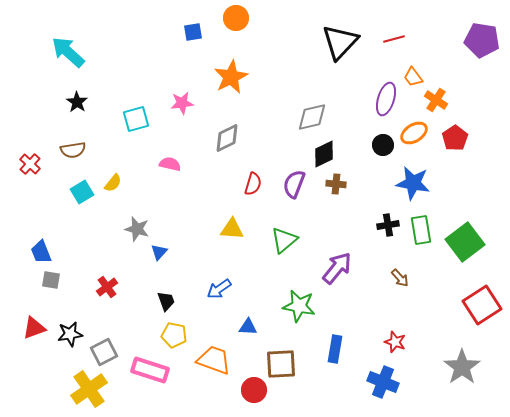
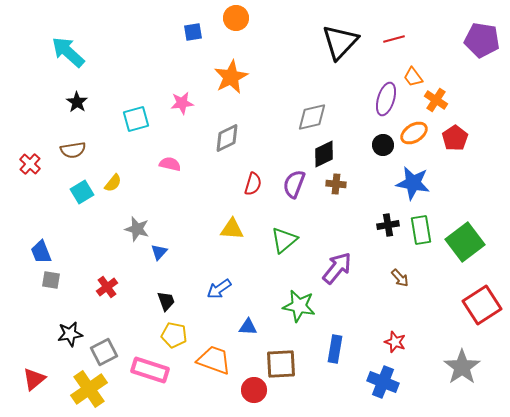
red triangle at (34, 328): moved 51 px down; rotated 20 degrees counterclockwise
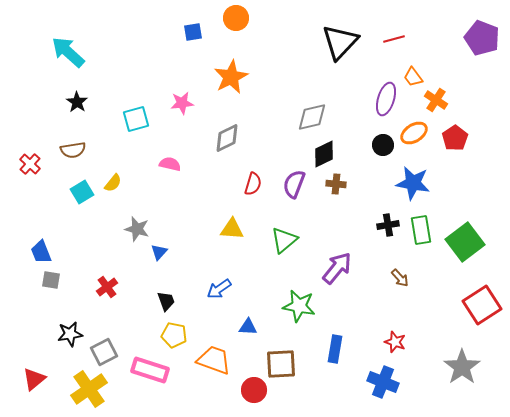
purple pentagon at (482, 40): moved 2 px up; rotated 12 degrees clockwise
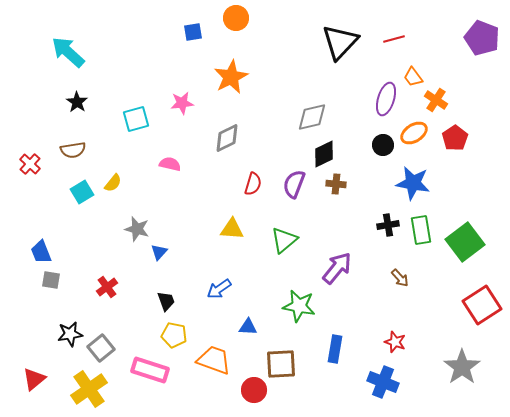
gray square at (104, 352): moved 3 px left, 4 px up; rotated 12 degrees counterclockwise
